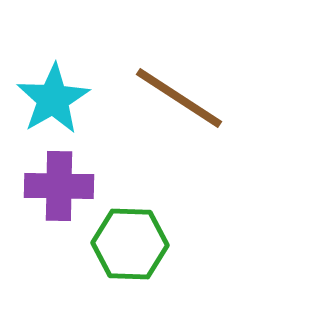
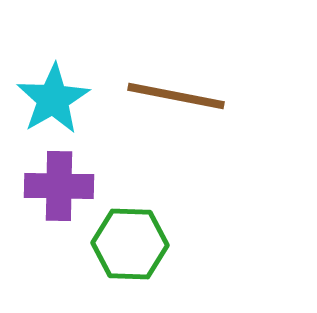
brown line: moved 3 px left, 2 px up; rotated 22 degrees counterclockwise
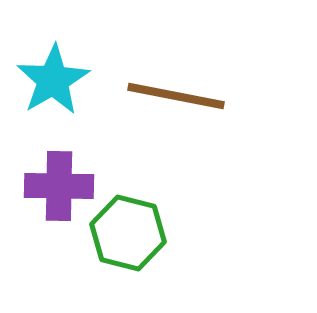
cyan star: moved 19 px up
green hexagon: moved 2 px left, 11 px up; rotated 12 degrees clockwise
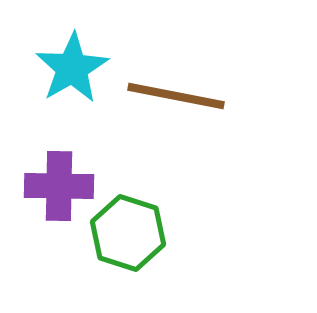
cyan star: moved 19 px right, 12 px up
green hexagon: rotated 4 degrees clockwise
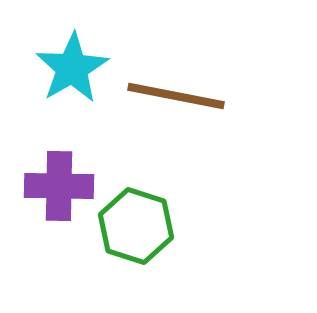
green hexagon: moved 8 px right, 7 px up
